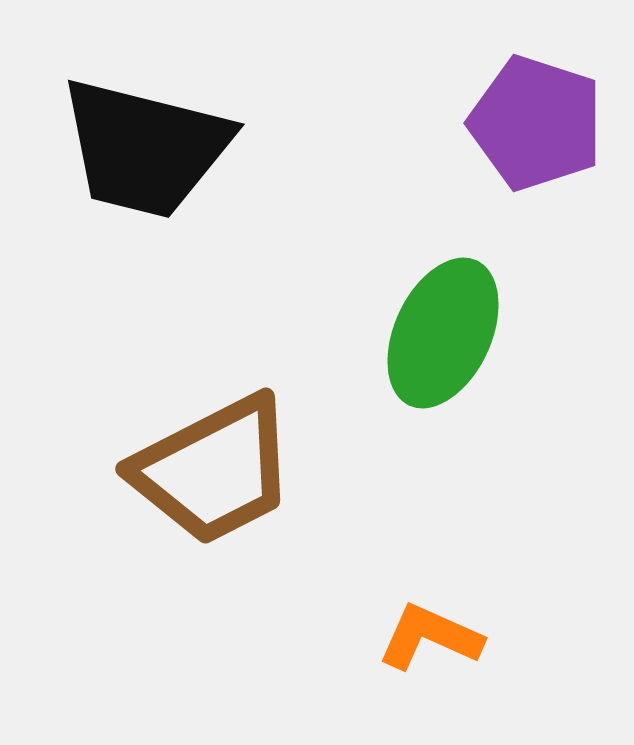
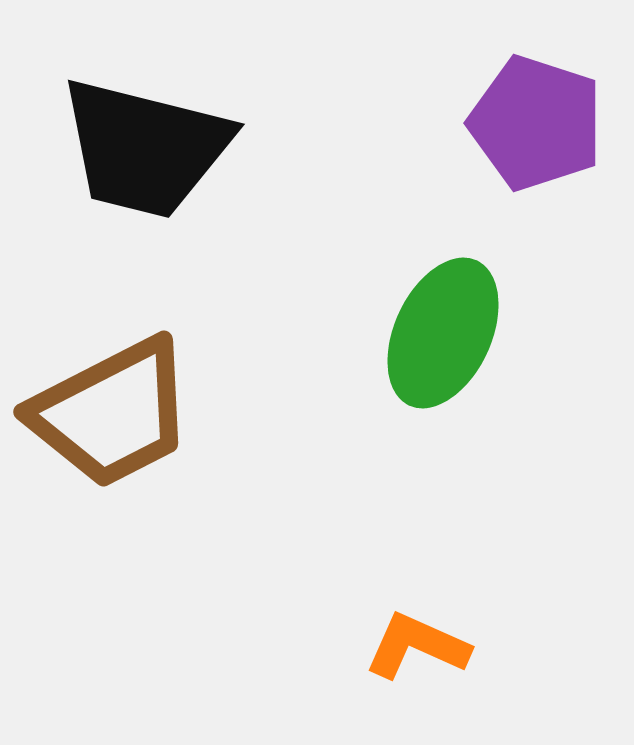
brown trapezoid: moved 102 px left, 57 px up
orange L-shape: moved 13 px left, 9 px down
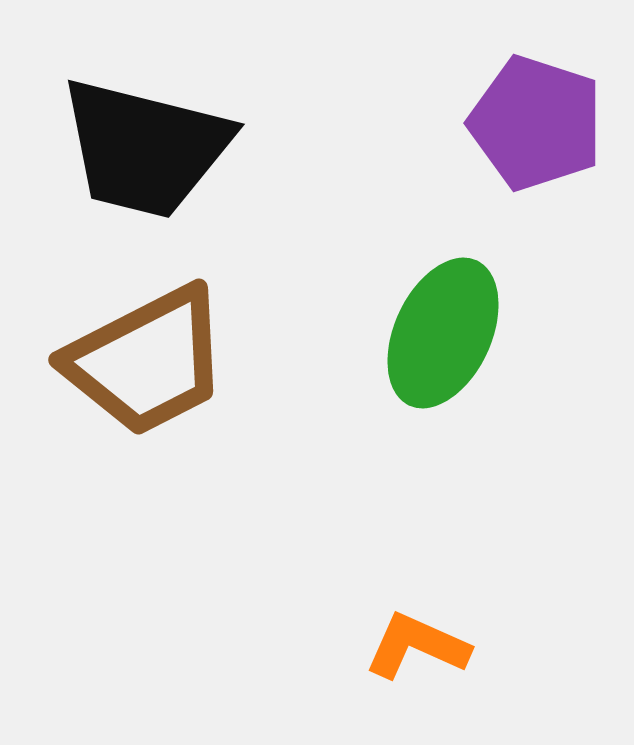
brown trapezoid: moved 35 px right, 52 px up
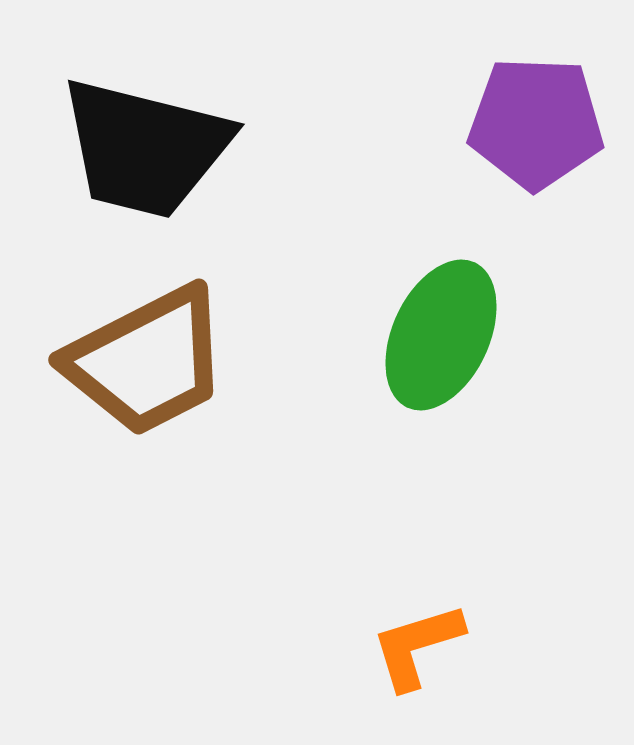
purple pentagon: rotated 16 degrees counterclockwise
green ellipse: moved 2 px left, 2 px down
orange L-shape: rotated 41 degrees counterclockwise
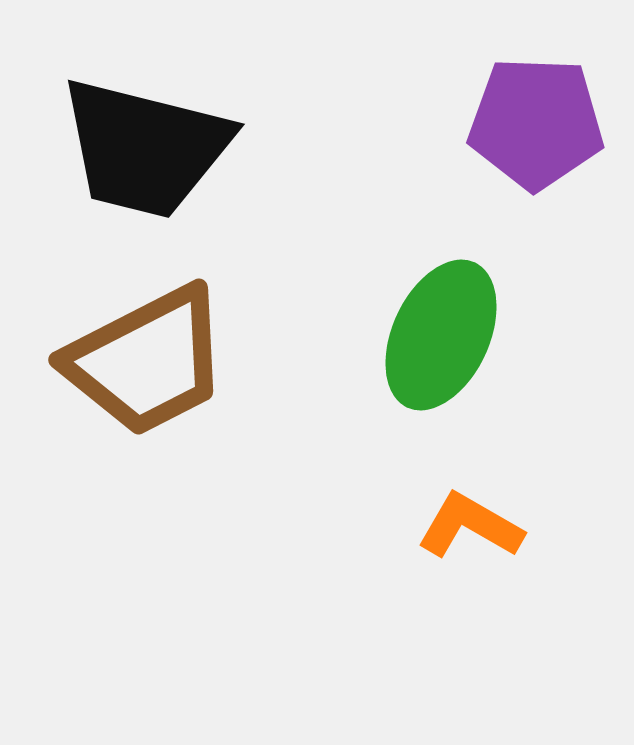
orange L-shape: moved 53 px right, 120 px up; rotated 47 degrees clockwise
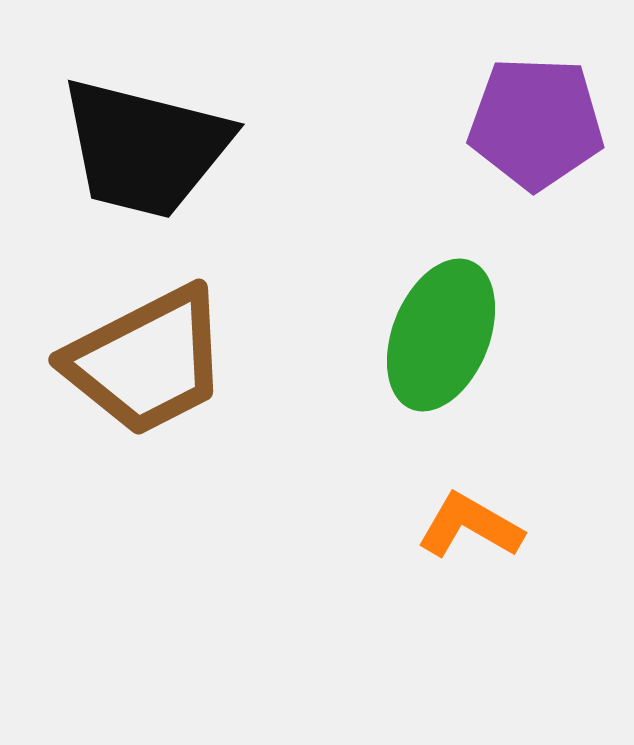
green ellipse: rotated 3 degrees counterclockwise
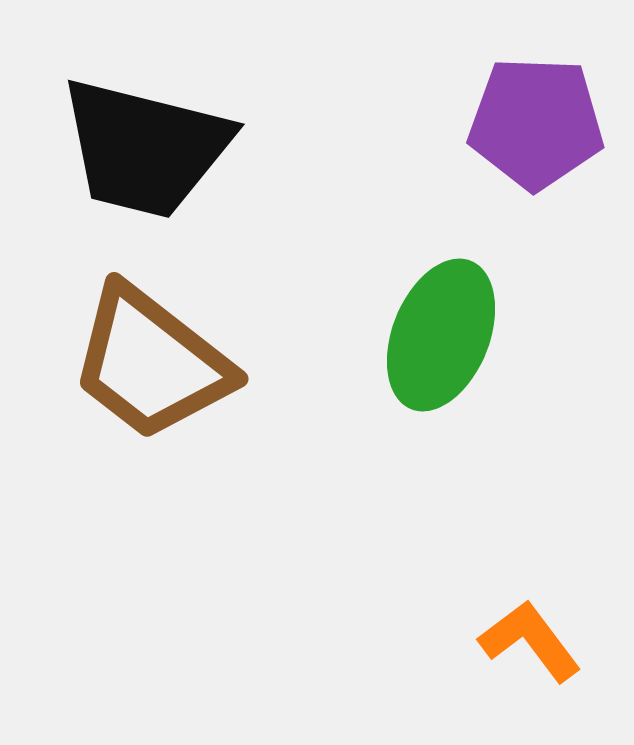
brown trapezoid: moved 4 px right, 2 px down; rotated 65 degrees clockwise
orange L-shape: moved 60 px right, 115 px down; rotated 23 degrees clockwise
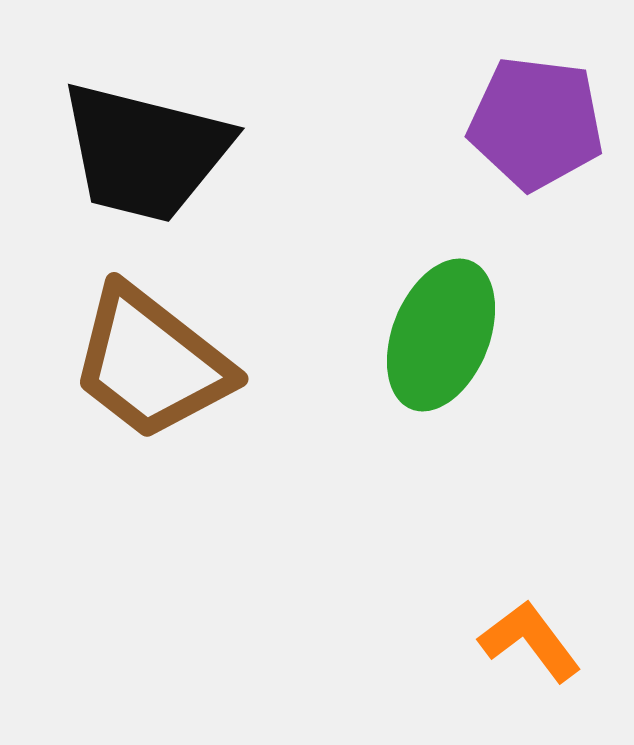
purple pentagon: rotated 5 degrees clockwise
black trapezoid: moved 4 px down
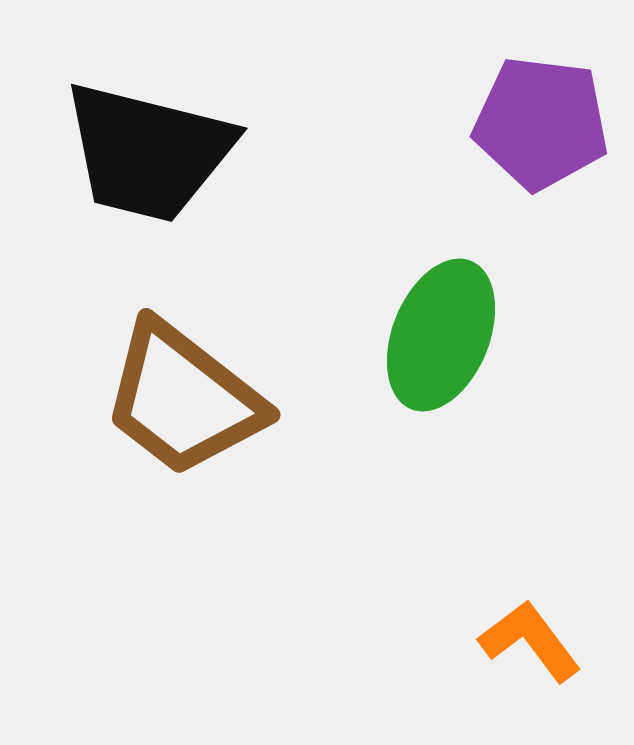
purple pentagon: moved 5 px right
black trapezoid: moved 3 px right
brown trapezoid: moved 32 px right, 36 px down
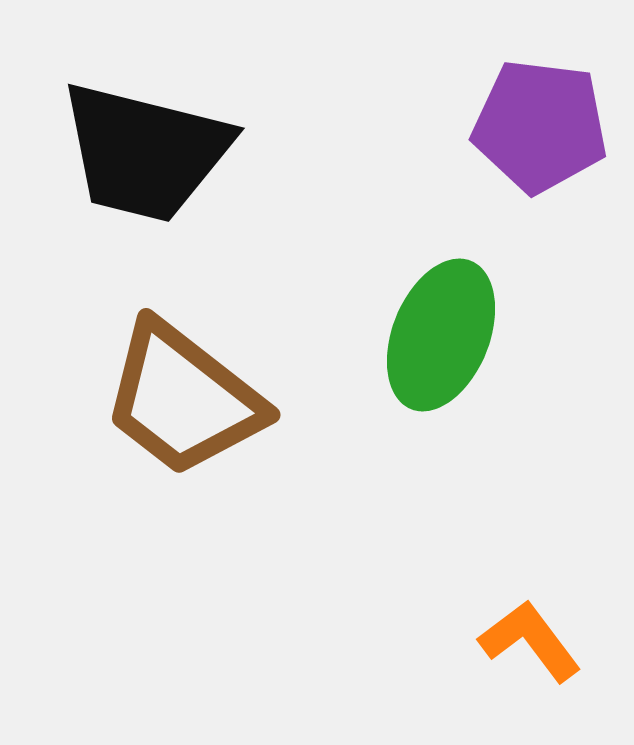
purple pentagon: moved 1 px left, 3 px down
black trapezoid: moved 3 px left
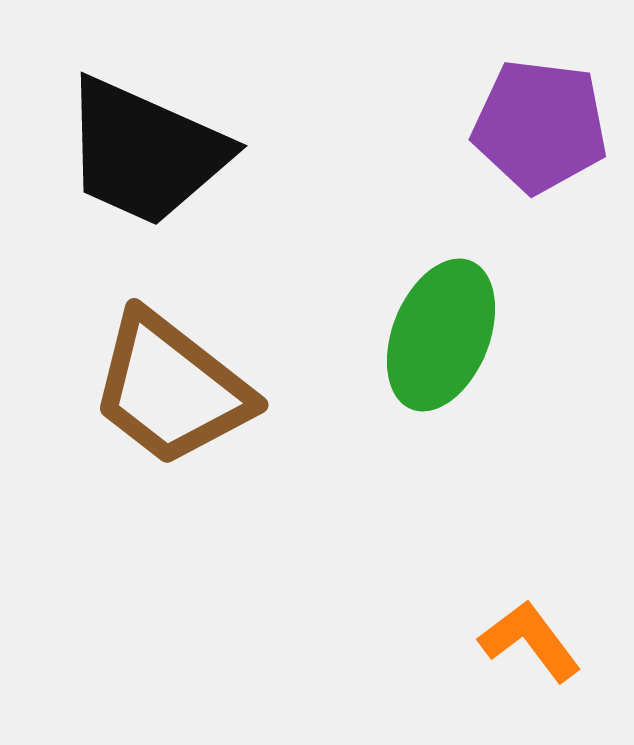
black trapezoid: rotated 10 degrees clockwise
brown trapezoid: moved 12 px left, 10 px up
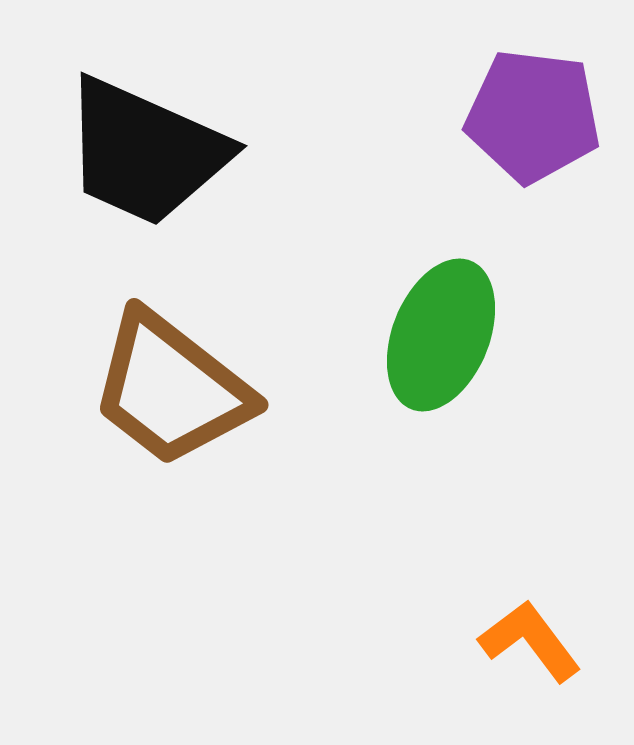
purple pentagon: moved 7 px left, 10 px up
